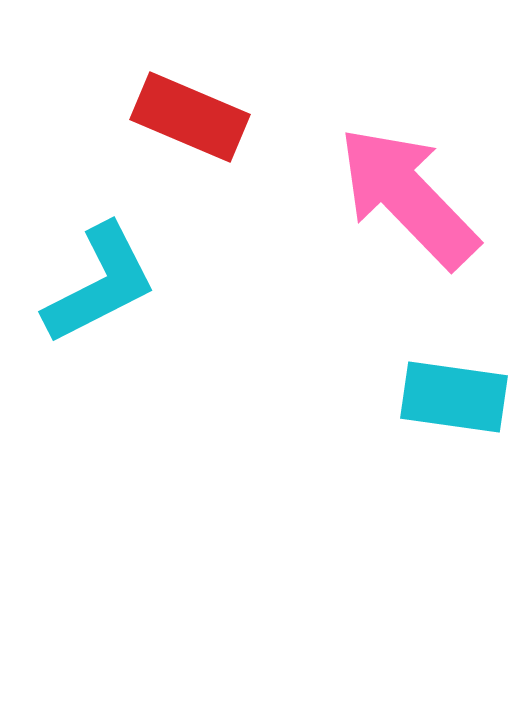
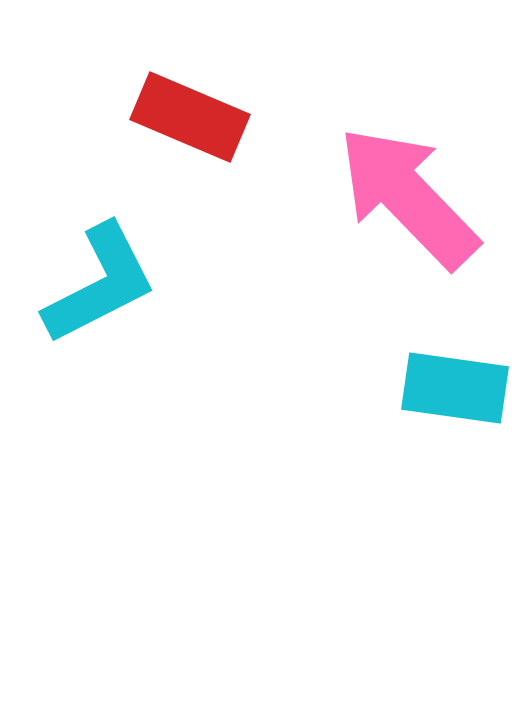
cyan rectangle: moved 1 px right, 9 px up
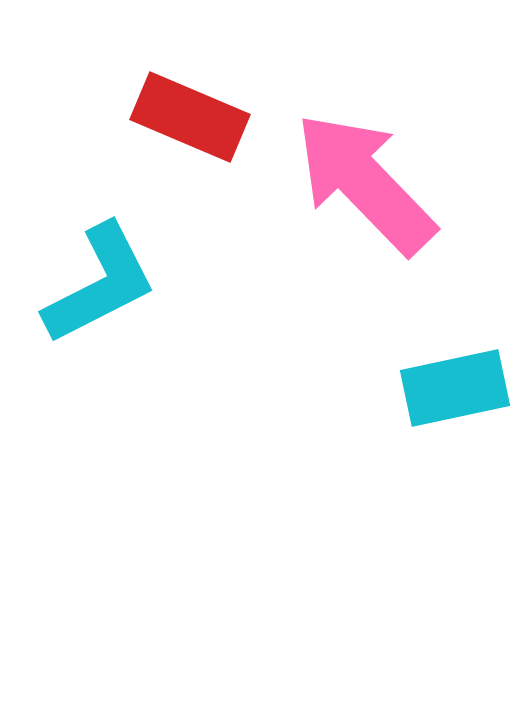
pink arrow: moved 43 px left, 14 px up
cyan rectangle: rotated 20 degrees counterclockwise
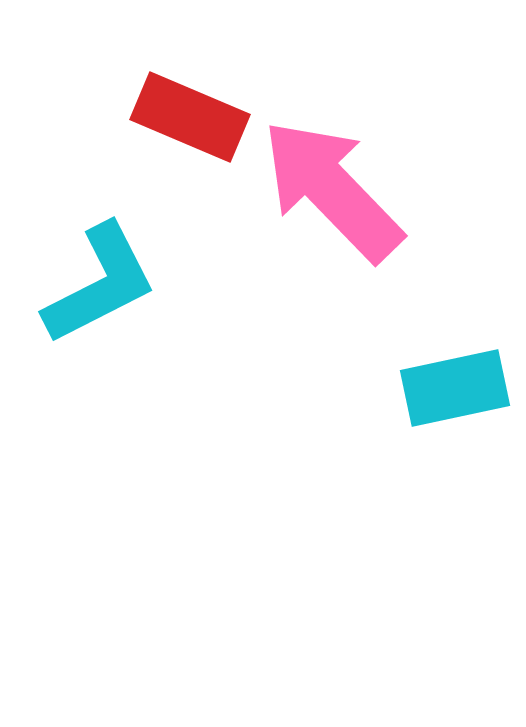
pink arrow: moved 33 px left, 7 px down
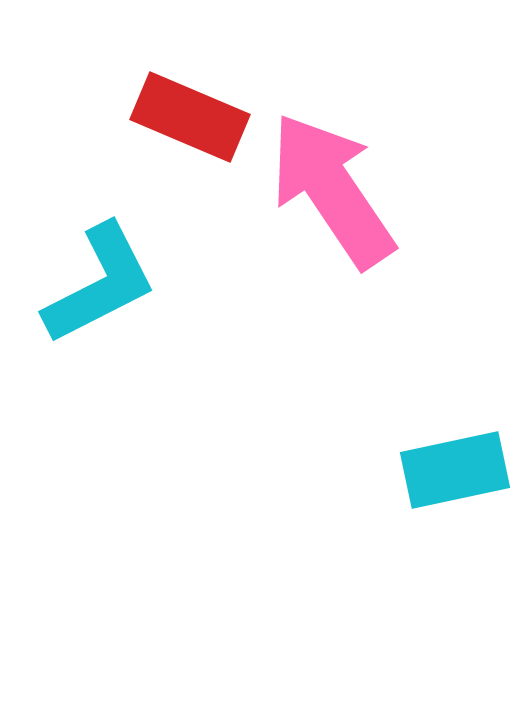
pink arrow: rotated 10 degrees clockwise
cyan rectangle: moved 82 px down
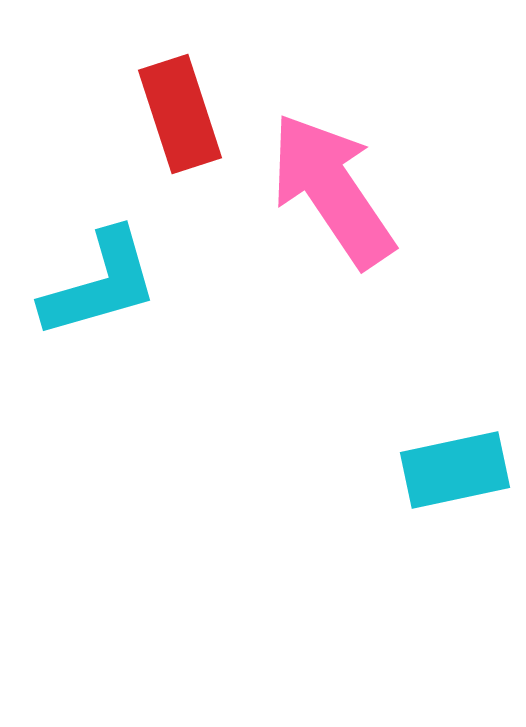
red rectangle: moved 10 px left, 3 px up; rotated 49 degrees clockwise
cyan L-shape: rotated 11 degrees clockwise
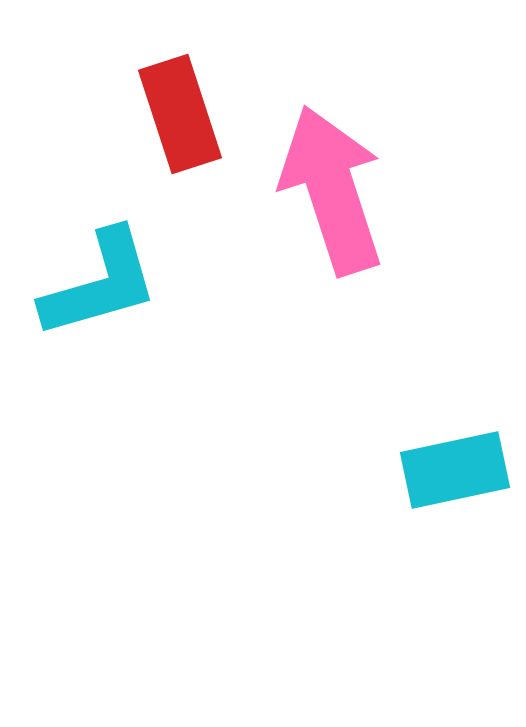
pink arrow: rotated 16 degrees clockwise
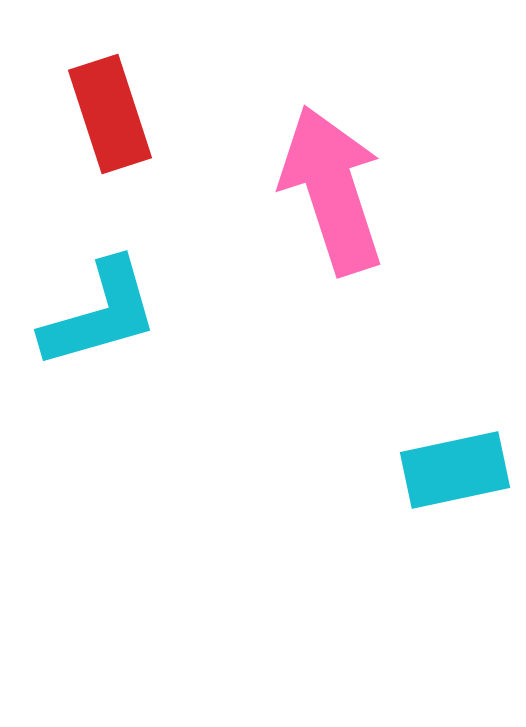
red rectangle: moved 70 px left
cyan L-shape: moved 30 px down
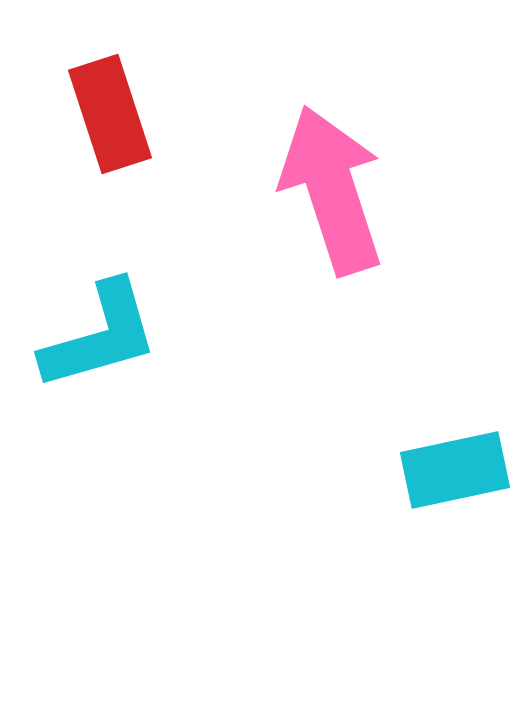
cyan L-shape: moved 22 px down
